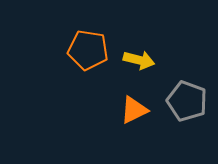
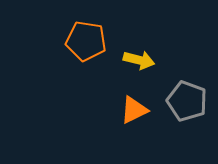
orange pentagon: moved 2 px left, 9 px up
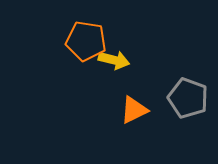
yellow arrow: moved 25 px left
gray pentagon: moved 1 px right, 3 px up
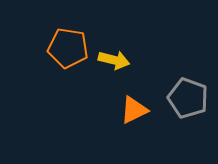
orange pentagon: moved 18 px left, 7 px down
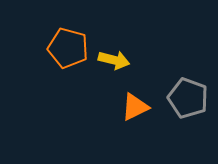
orange pentagon: rotated 6 degrees clockwise
orange triangle: moved 1 px right, 3 px up
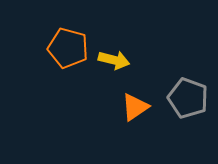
orange triangle: rotated 8 degrees counterclockwise
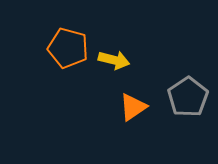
gray pentagon: moved 1 px up; rotated 18 degrees clockwise
orange triangle: moved 2 px left
